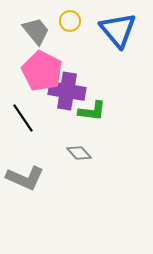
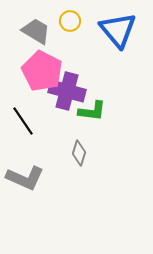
gray trapezoid: rotated 20 degrees counterclockwise
purple cross: rotated 6 degrees clockwise
black line: moved 3 px down
gray diamond: rotated 60 degrees clockwise
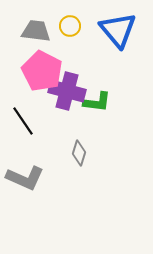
yellow circle: moved 5 px down
gray trapezoid: rotated 24 degrees counterclockwise
green L-shape: moved 5 px right, 9 px up
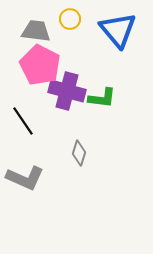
yellow circle: moved 7 px up
pink pentagon: moved 2 px left, 6 px up
green L-shape: moved 5 px right, 4 px up
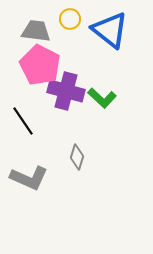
blue triangle: moved 8 px left; rotated 12 degrees counterclockwise
purple cross: moved 1 px left
green L-shape: rotated 36 degrees clockwise
gray diamond: moved 2 px left, 4 px down
gray L-shape: moved 4 px right
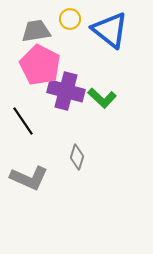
gray trapezoid: rotated 16 degrees counterclockwise
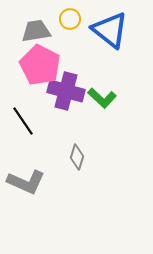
gray L-shape: moved 3 px left, 4 px down
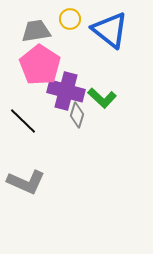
pink pentagon: rotated 6 degrees clockwise
black line: rotated 12 degrees counterclockwise
gray diamond: moved 42 px up
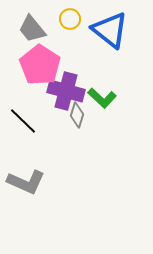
gray trapezoid: moved 4 px left, 2 px up; rotated 120 degrees counterclockwise
